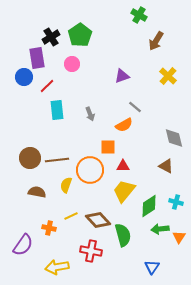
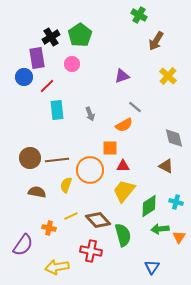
orange square: moved 2 px right, 1 px down
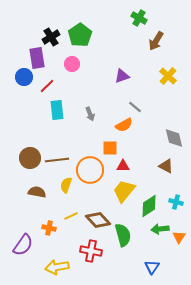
green cross: moved 3 px down
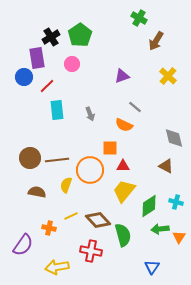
orange semicircle: rotated 54 degrees clockwise
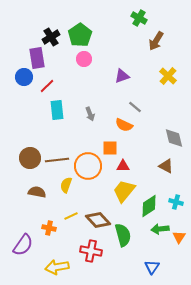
pink circle: moved 12 px right, 5 px up
orange circle: moved 2 px left, 4 px up
